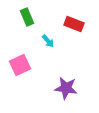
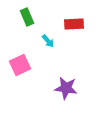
red rectangle: rotated 24 degrees counterclockwise
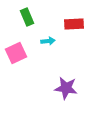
cyan arrow: rotated 56 degrees counterclockwise
pink square: moved 4 px left, 12 px up
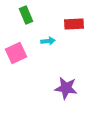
green rectangle: moved 1 px left, 2 px up
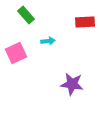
green rectangle: rotated 18 degrees counterclockwise
red rectangle: moved 11 px right, 2 px up
purple star: moved 6 px right, 4 px up
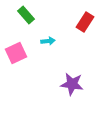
red rectangle: rotated 54 degrees counterclockwise
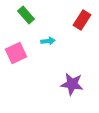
red rectangle: moved 3 px left, 2 px up
